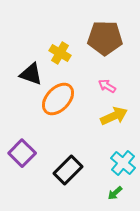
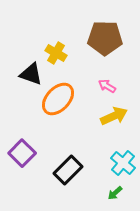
yellow cross: moved 4 px left
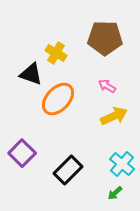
cyan cross: moved 1 px left, 1 px down
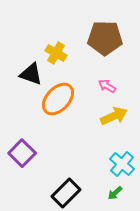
black rectangle: moved 2 px left, 23 px down
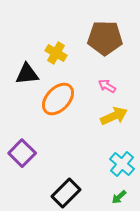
black triangle: moved 4 px left; rotated 25 degrees counterclockwise
green arrow: moved 4 px right, 4 px down
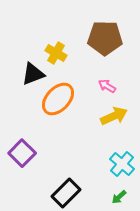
black triangle: moved 6 px right; rotated 15 degrees counterclockwise
